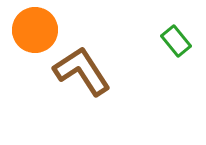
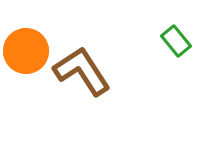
orange circle: moved 9 px left, 21 px down
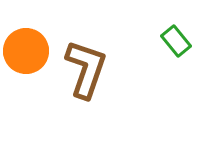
brown L-shape: moved 4 px right, 2 px up; rotated 52 degrees clockwise
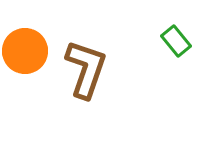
orange circle: moved 1 px left
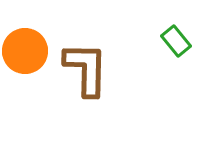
brown L-shape: rotated 18 degrees counterclockwise
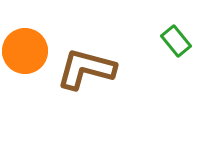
brown L-shape: rotated 76 degrees counterclockwise
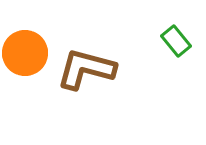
orange circle: moved 2 px down
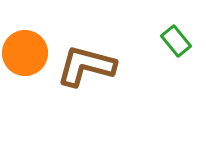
brown L-shape: moved 3 px up
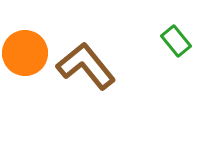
brown L-shape: rotated 36 degrees clockwise
